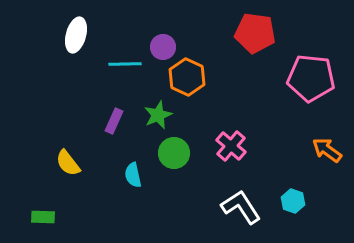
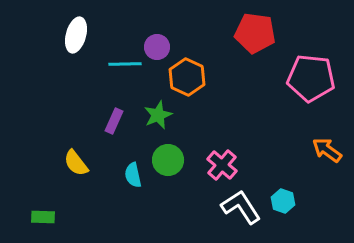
purple circle: moved 6 px left
pink cross: moved 9 px left, 19 px down
green circle: moved 6 px left, 7 px down
yellow semicircle: moved 8 px right
cyan hexagon: moved 10 px left
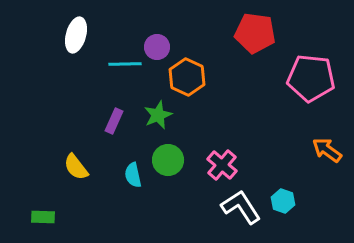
yellow semicircle: moved 4 px down
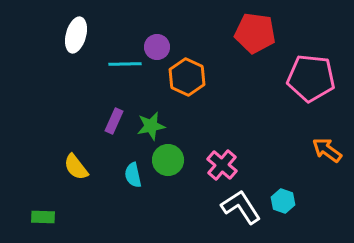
green star: moved 7 px left, 11 px down; rotated 12 degrees clockwise
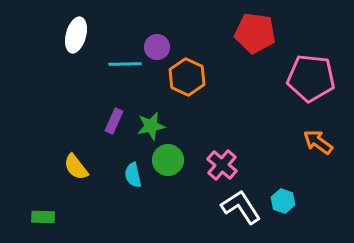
orange arrow: moved 9 px left, 8 px up
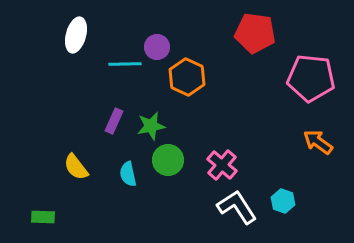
cyan semicircle: moved 5 px left, 1 px up
white L-shape: moved 4 px left
